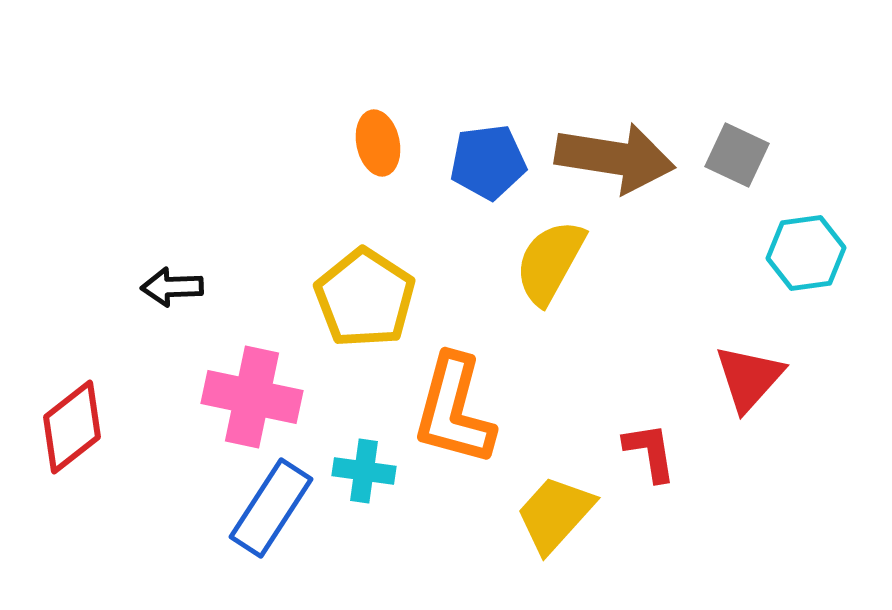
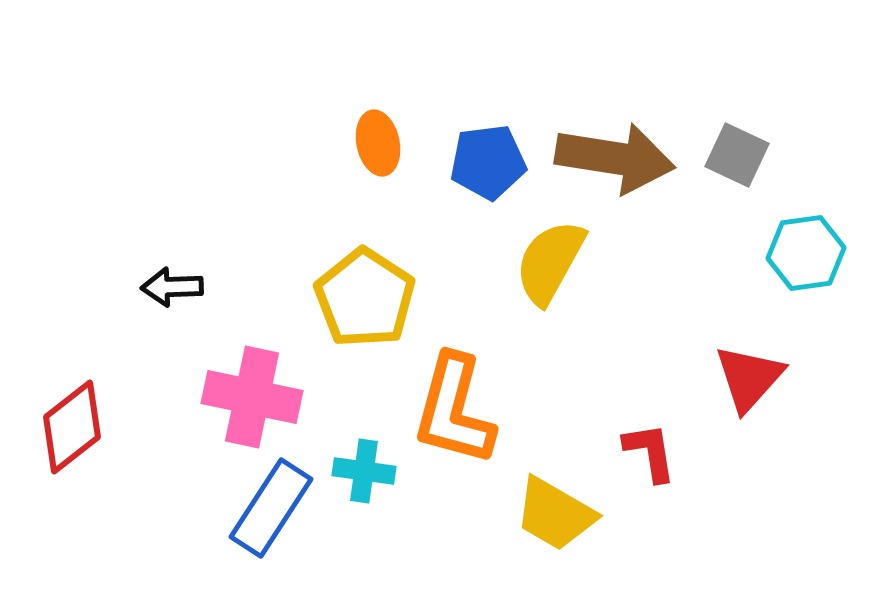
yellow trapezoid: rotated 102 degrees counterclockwise
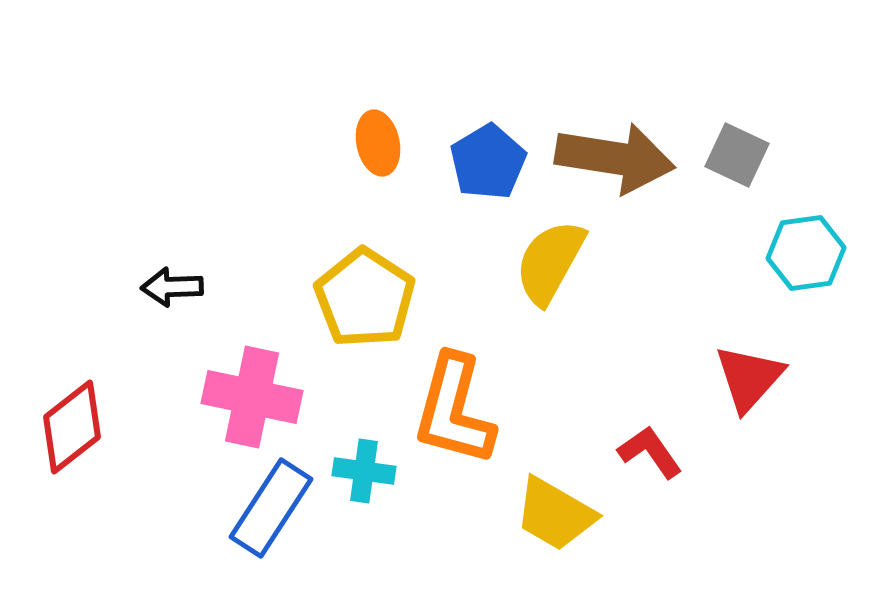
blue pentagon: rotated 24 degrees counterclockwise
red L-shape: rotated 26 degrees counterclockwise
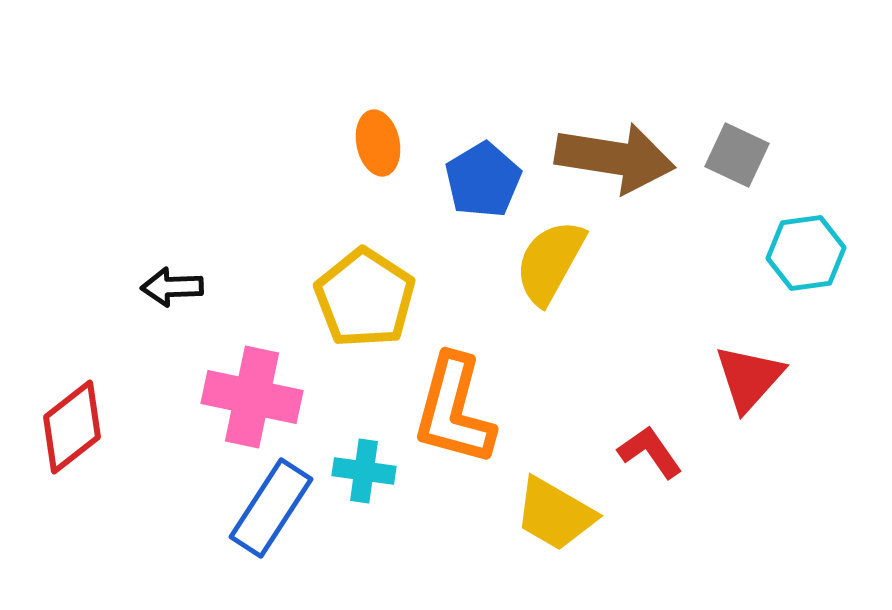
blue pentagon: moved 5 px left, 18 px down
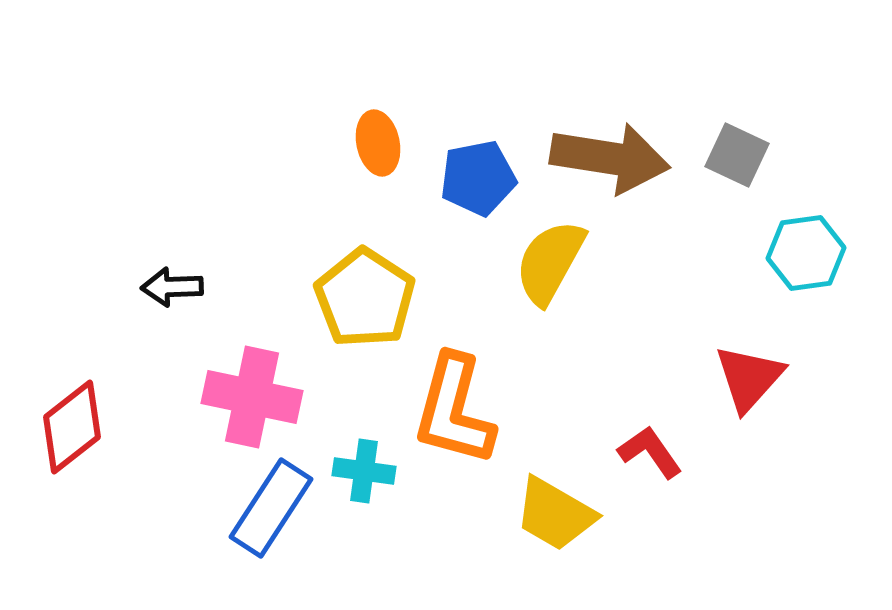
brown arrow: moved 5 px left
blue pentagon: moved 5 px left, 2 px up; rotated 20 degrees clockwise
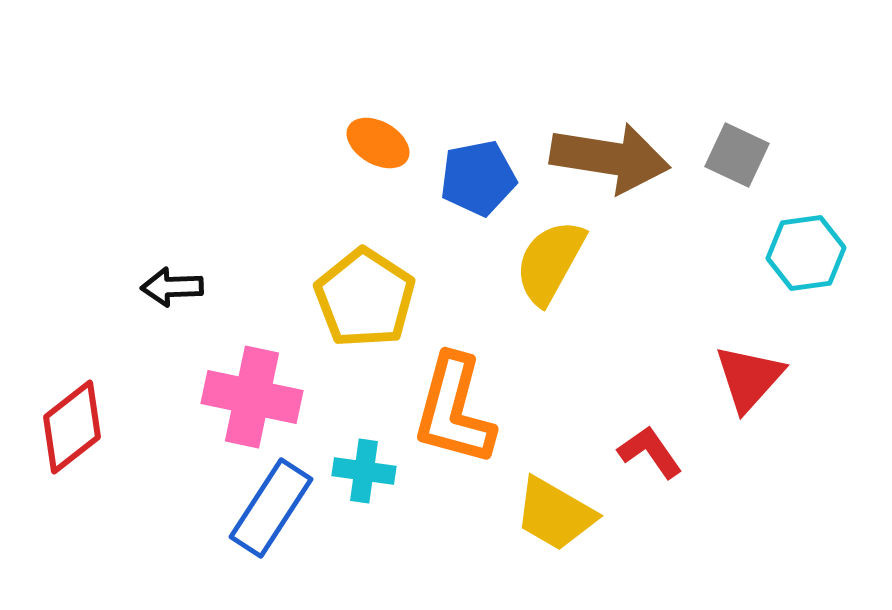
orange ellipse: rotated 48 degrees counterclockwise
